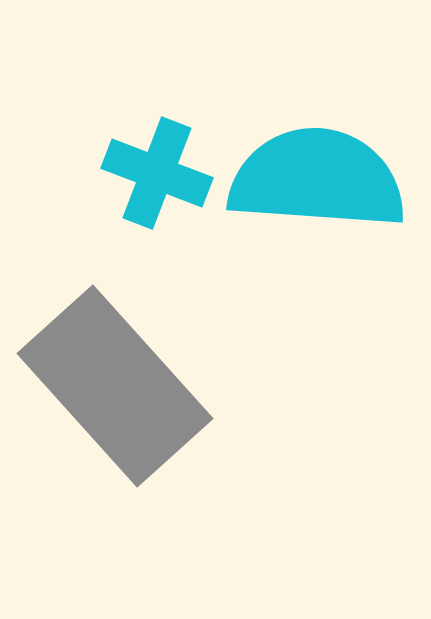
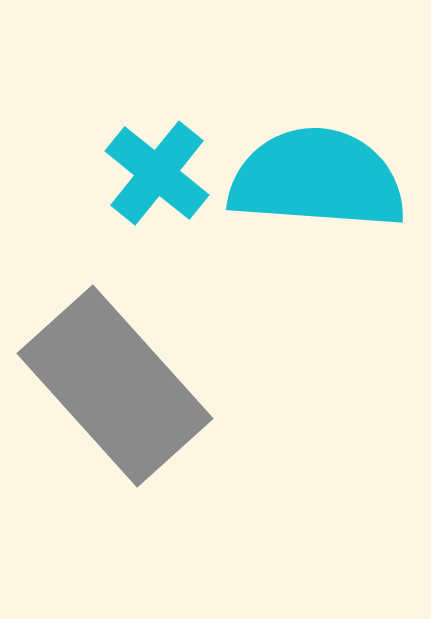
cyan cross: rotated 18 degrees clockwise
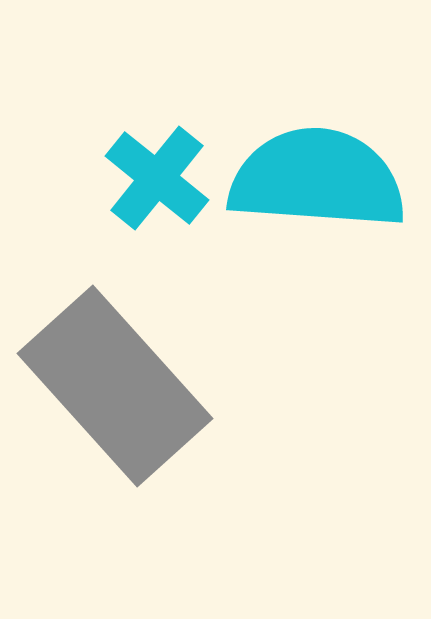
cyan cross: moved 5 px down
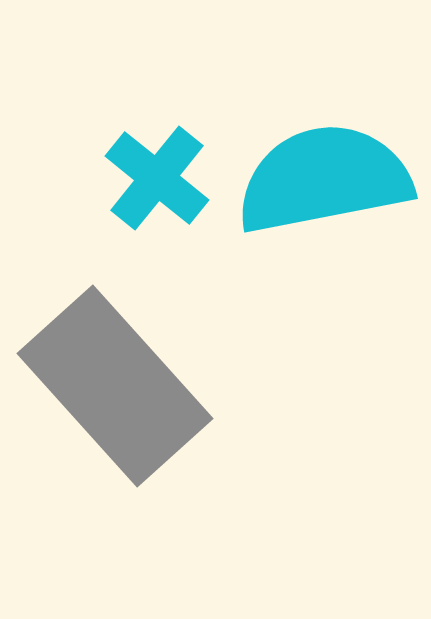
cyan semicircle: moved 7 px right; rotated 15 degrees counterclockwise
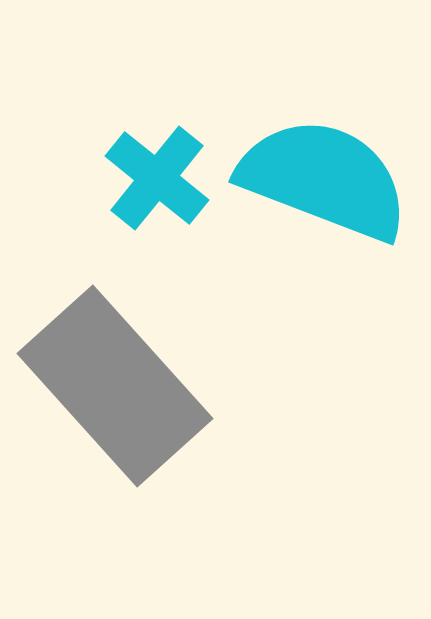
cyan semicircle: rotated 32 degrees clockwise
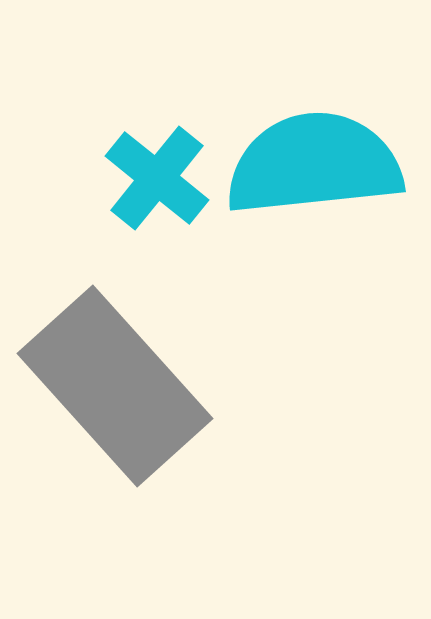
cyan semicircle: moved 10 px left, 15 px up; rotated 27 degrees counterclockwise
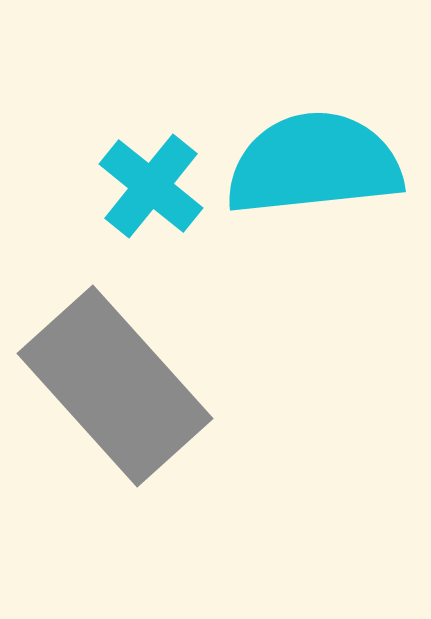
cyan cross: moved 6 px left, 8 px down
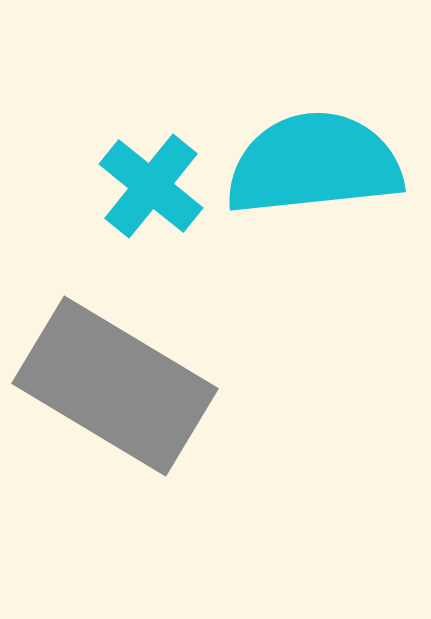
gray rectangle: rotated 17 degrees counterclockwise
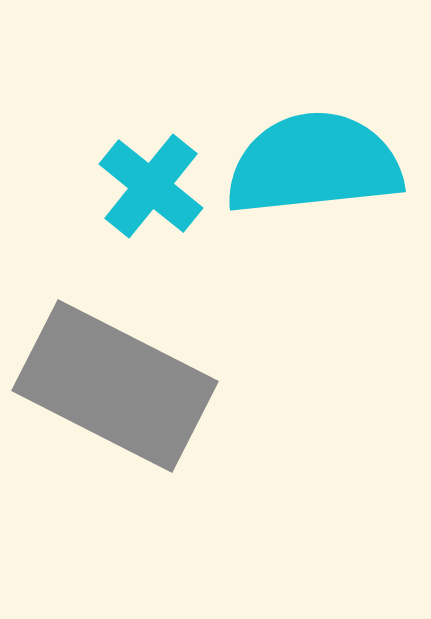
gray rectangle: rotated 4 degrees counterclockwise
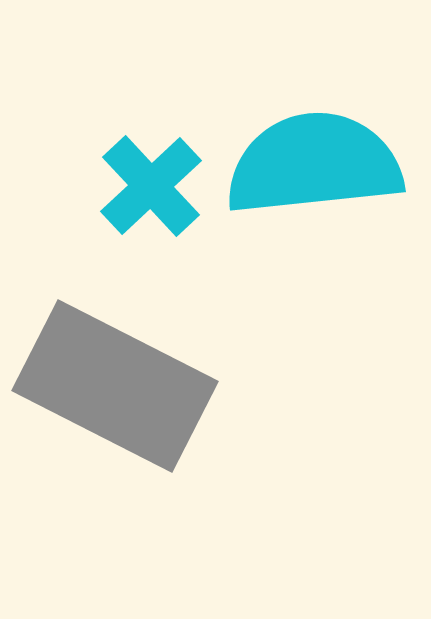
cyan cross: rotated 8 degrees clockwise
